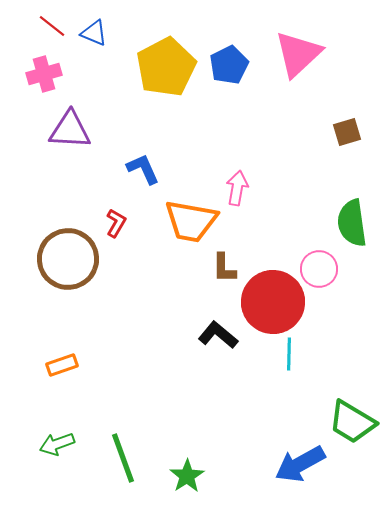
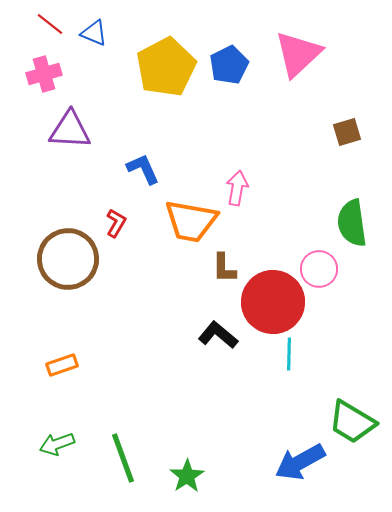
red line: moved 2 px left, 2 px up
blue arrow: moved 2 px up
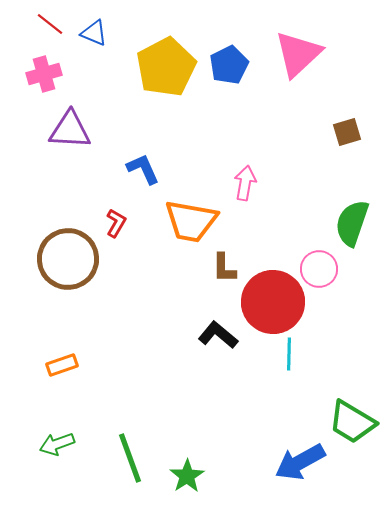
pink arrow: moved 8 px right, 5 px up
green semicircle: rotated 27 degrees clockwise
green line: moved 7 px right
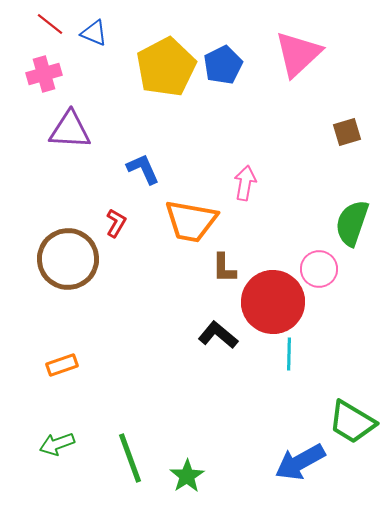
blue pentagon: moved 6 px left
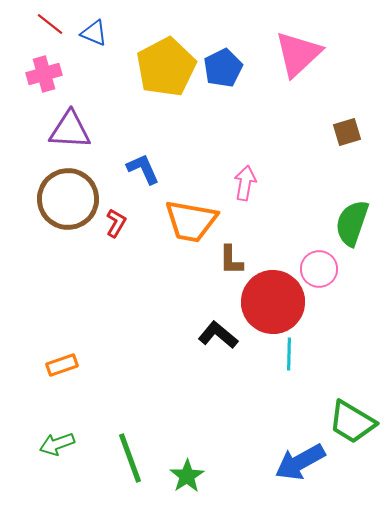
blue pentagon: moved 3 px down
brown circle: moved 60 px up
brown L-shape: moved 7 px right, 8 px up
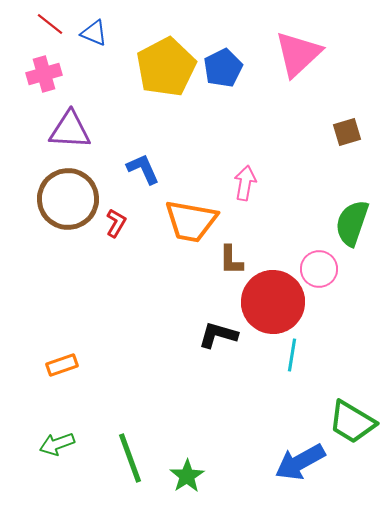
black L-shape: rotated 24 degrees counterclockwise
cyan line: moved 3 px right, 1 px down; rotated 8 degrees clockwise
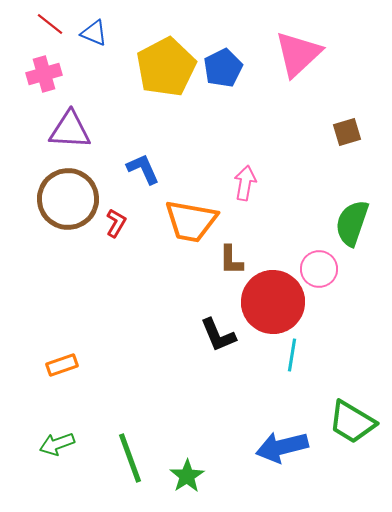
black L-shape: rotated 129 degrees counterclockwise
blue arrow: moved 18 px left, 15 px up; rotated 15 degrees clockwise
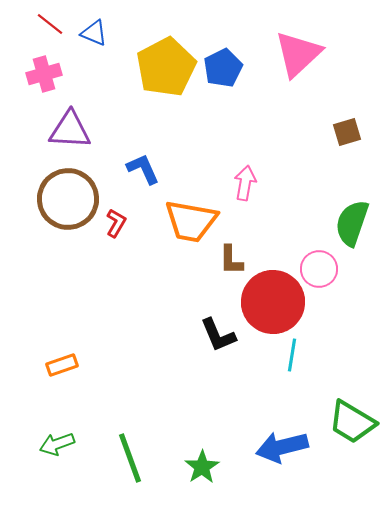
green star: moved 15 px right, 9 px up
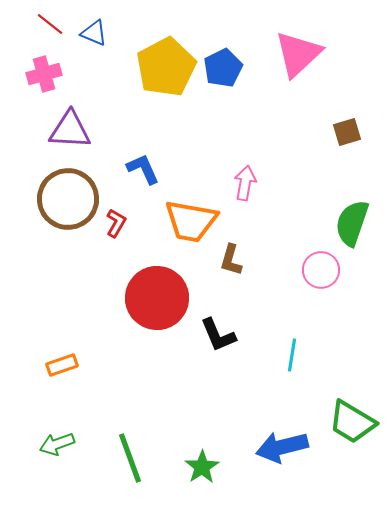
brown L-shape: rotated 16 degrees clockwise
pink circle: moved 2 px right, 1 px down
red circle: moved 116 px left, 4 px up
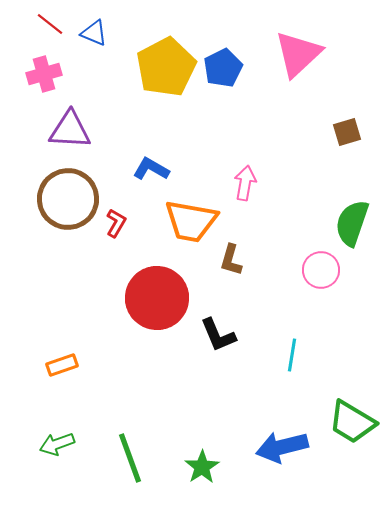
blue L-shape: moved 8 px right; rotated 36 degrees counterclockwise
